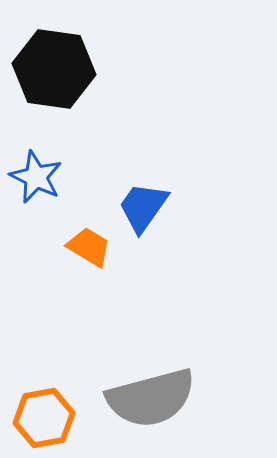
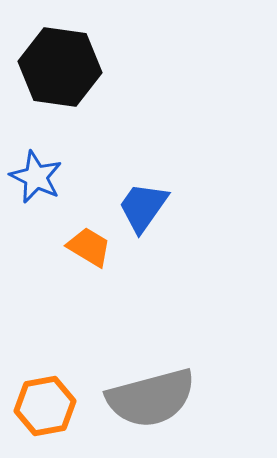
black hexagon: moved 6 px right, 2 px up
orange hexagon: moved 1 px right, 12 px up
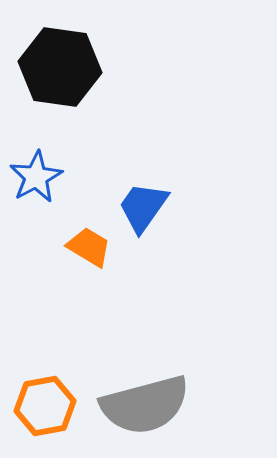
blue star: rotated 18 degrees clockwise
gray semicircle: moved 6 px left, 7 px down
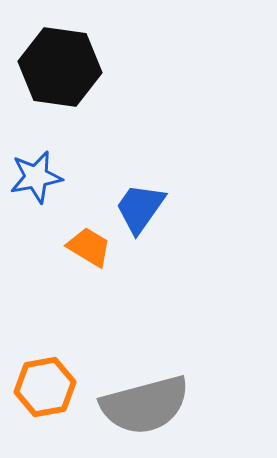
blue star: rotated 18 degrees clockwise
blue trapezoid: moved 3 px left, 1 px down
orange hexagon: moved 19 px up
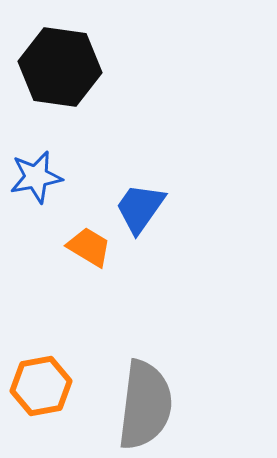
orange hexagon: moved 4 px left, 1 px up
gray semicircle: rotated 68 degrees counterclockwise
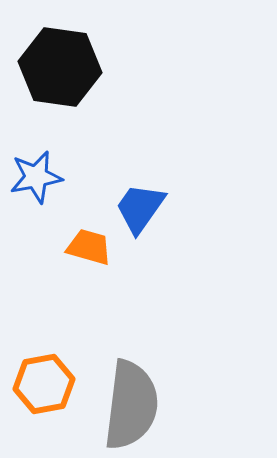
orange trapezoid: rotated 15 degrees counterclockwise
orange hexagon: moved 3 px right, 2 px up
gray semicircle: moved 14 px left
